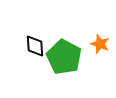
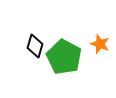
black diamond: rotated 20 degrees clockwise
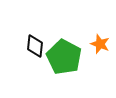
black diamond: rotated 10 degrees counterclockwise
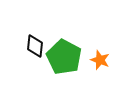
orange star: moved 16 px down
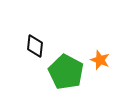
green pentagon: moved 2 px right, 15 px down
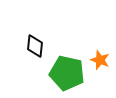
green pentagon: moved 1 px right, 1 px down; rotated 16 degrees counterclockwise
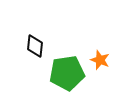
green pentagon: rotated 20 degrees counterclockwise
